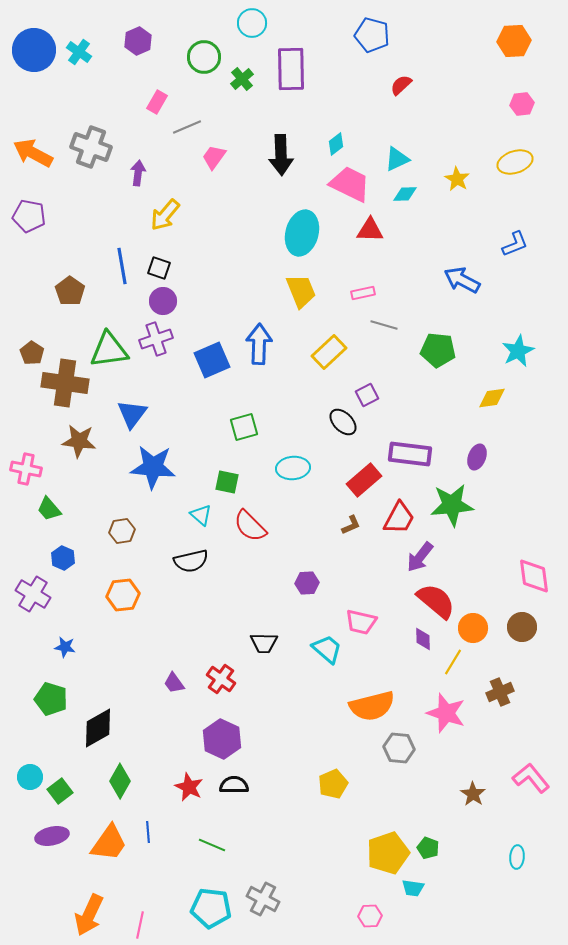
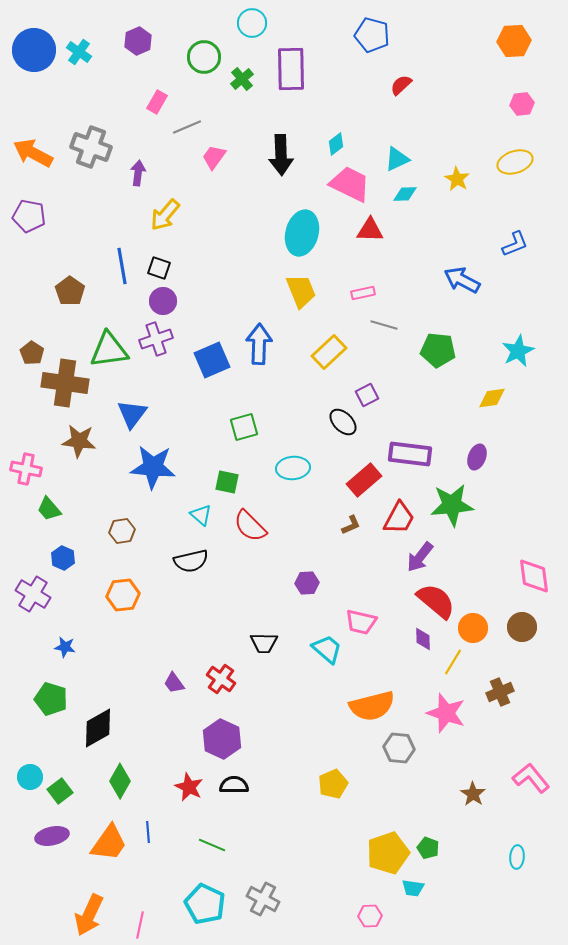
cyan pentagon at (211, 908): moved 6 px left, 4 px up; rotated 18 degrees clockwise
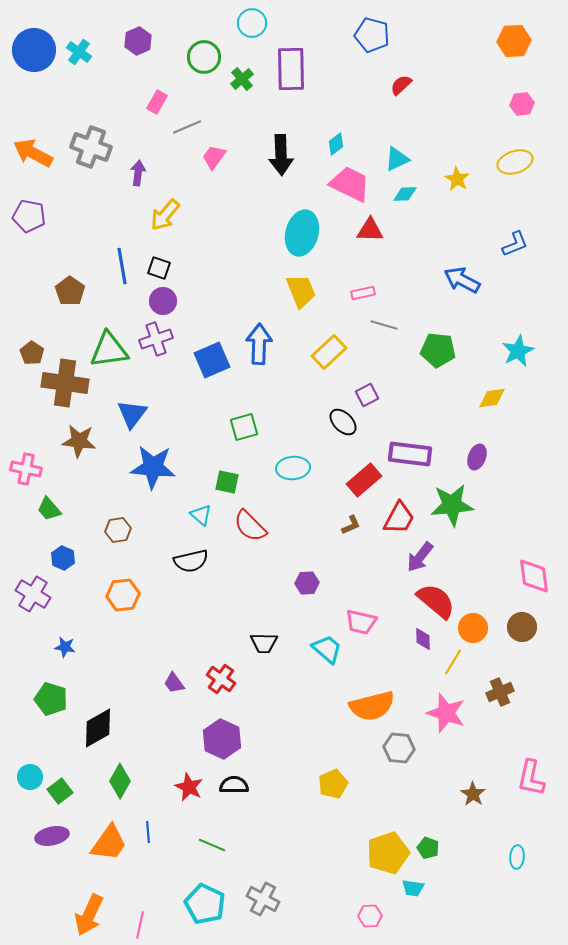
brown hexagon at (122, 531): moved 4 px left, 1 px up
pink L-shape at (531, 778): rotated 129 degrees counterclockwise
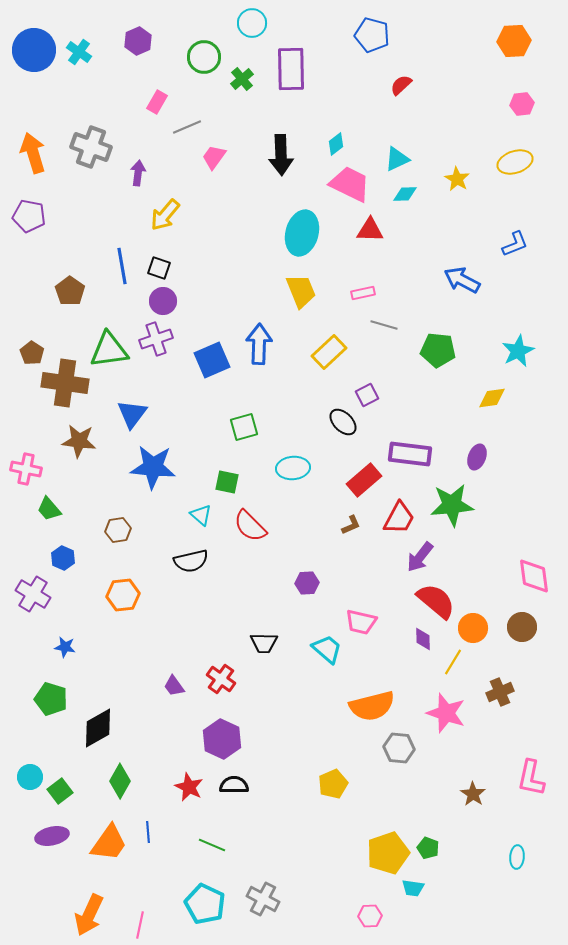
orange arrow at (33, 153): rotated 45 degrees clockwise
purple trapezoid at (174, 683): moved 3 px down
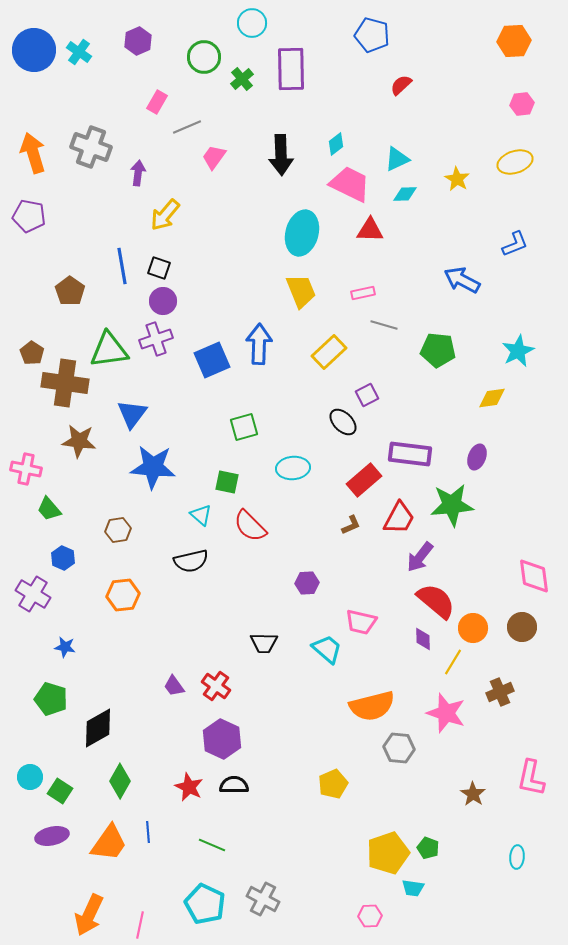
red cross at (221, 679): moved 5 px left, 7 px down
green square at (60, 791): rotated 20 degrees counterclockwise
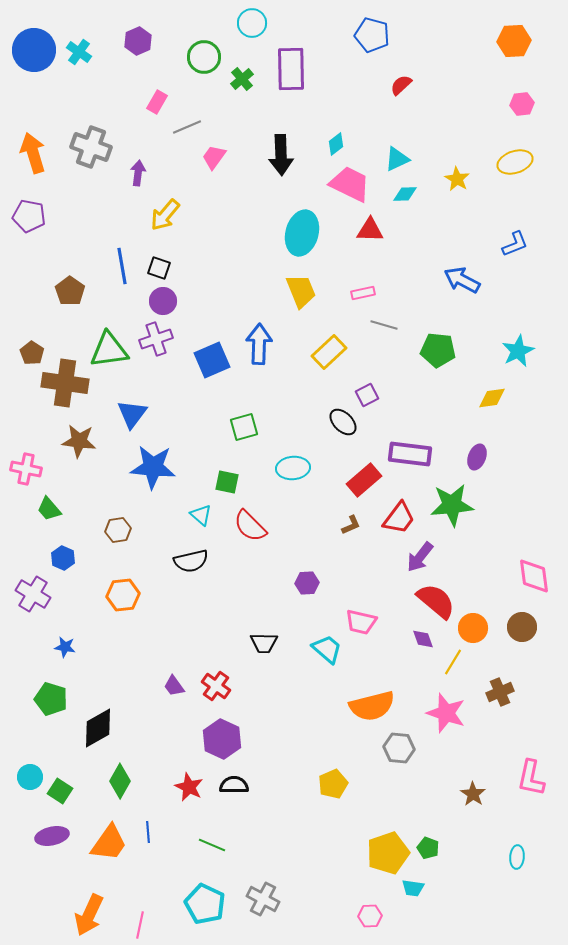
red trapezoid at (399, 518): rotated 9 degrees clockwise
purple diamond at (423, 639): rotated 20 degrees counterclockwise
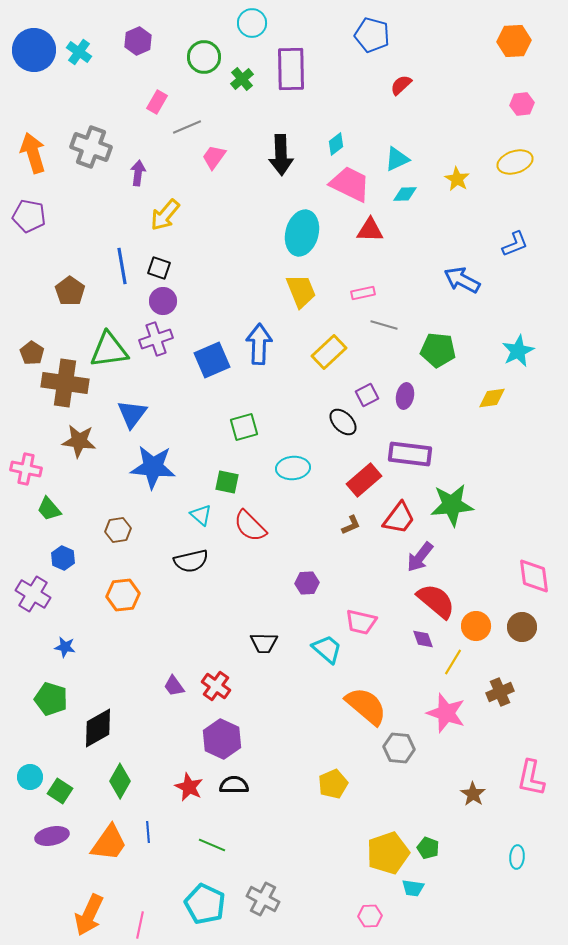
purple ellipse at (477, 457): moved 72 px left, 61 px up; rotated 10 degrees counterclockwise
orange circle at (473, 628): moved 3 px right, 2 px up
orange semicircle at (372, 706): moved 6 px left; rotated 126 degrees counterclockwise
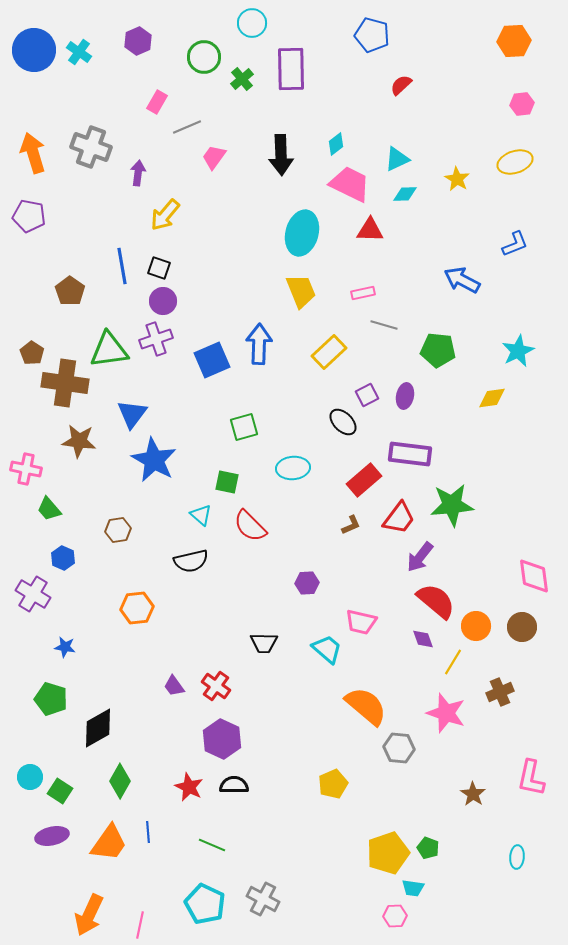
blue star at (153, 467): moved 1 px right, 7 px up; rotated 24 degrees clockwise
orange hexagon at (123, 595): moved 14 px right, 13 px down
pink hexagon at (370, 916): moved 25 px right
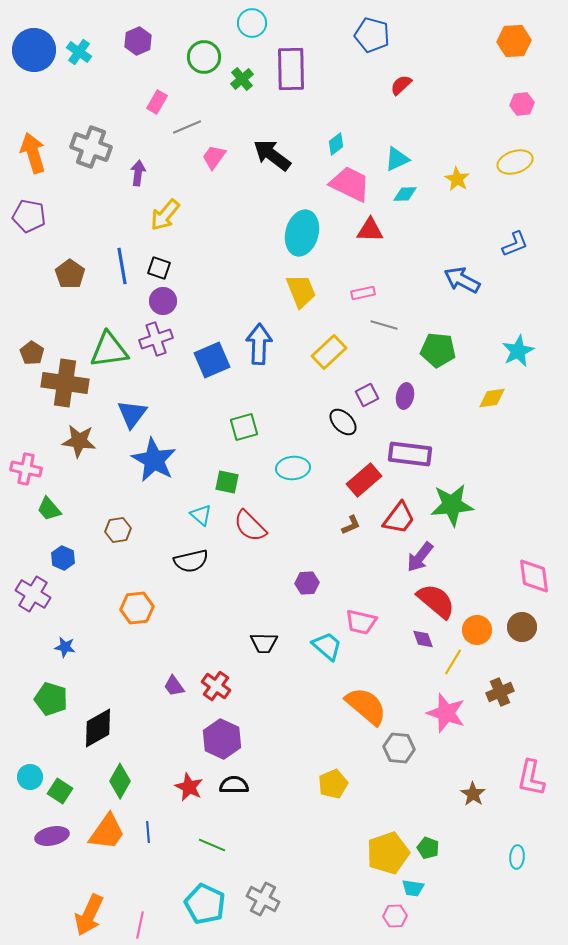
black arrow at (281, 155): moved 9 px left; rotated 129 degrees clockwise
brown pentagon at (70, 291): moved 17 px up
orange circle at (476, 626): moved 1 px right, 4 px down
cyan trapezoid at (327, 649): moved 3 px up
orange trapezoid at (109, 843): moved 2 px left, 11 px up
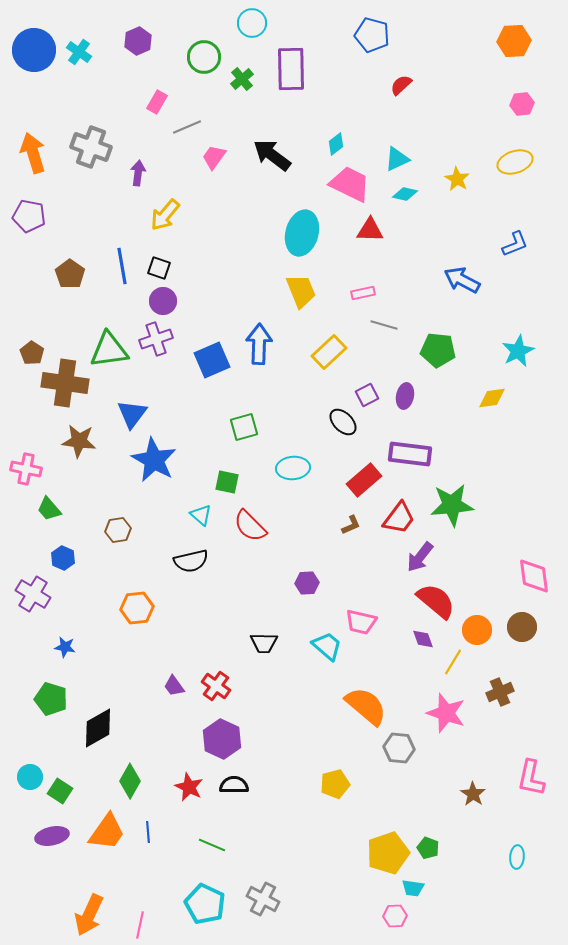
cyan diamond at (405, 194): rotated 15 degrees clockwise
green diamond at (120, 781): moved 10 px right
yellow pentagon at (333, 784): moved 2 px right; rotated 8 degrees clockwise
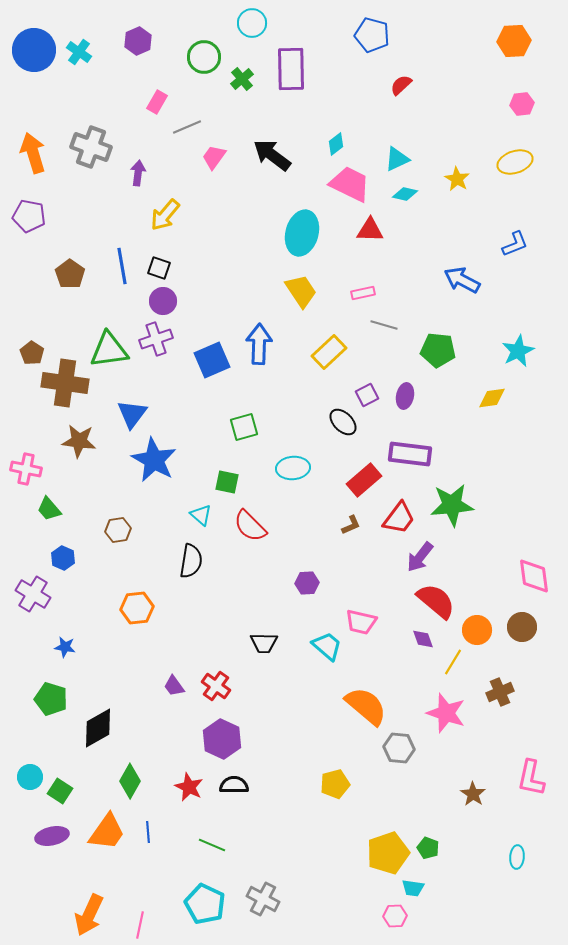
yellow trapezoid at (301, 291): rotated 12 degrees counterclockwise
black semicircle at (191, 561): rotated 68 degrees counterclockwise
